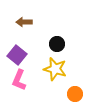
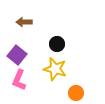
orange circle: moved 1 px right, 1 px up
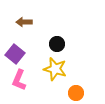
purple square: moved 2 px left, 1 px up
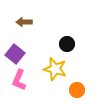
black circle: moved 10 px right
orange circle: moved 1 px right, 3 px up
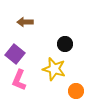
brown arrow: moved 1 px right
black circle: moved 2 px left
yellow star: moved 1 px left
orange circle: moved 1 px left, 1 px down
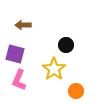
brown arrow: moved 2 px left, 3 px down
black circle: moved 1 px right, 1 px down
purple square: rotated 24 degrees counterclockwise
yellow star: rotated 20 degrees clockwise
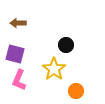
brown arrow: moved 5 px left, 2 px up
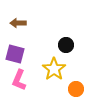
orange circle: moved 2 px up
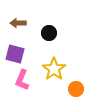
black circle: moved 17 px left, 12 px up
pink L-shape: moved 3 px right
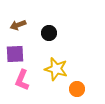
brown arrow: moved 2 px down; rotated 21 degrees counterclockwise
purple square: rotated 18 degrees counterclockwise
yellow star: moved 2 px right; rotated 20 degrees counterclockwise
orange circle: moved 1 px right
